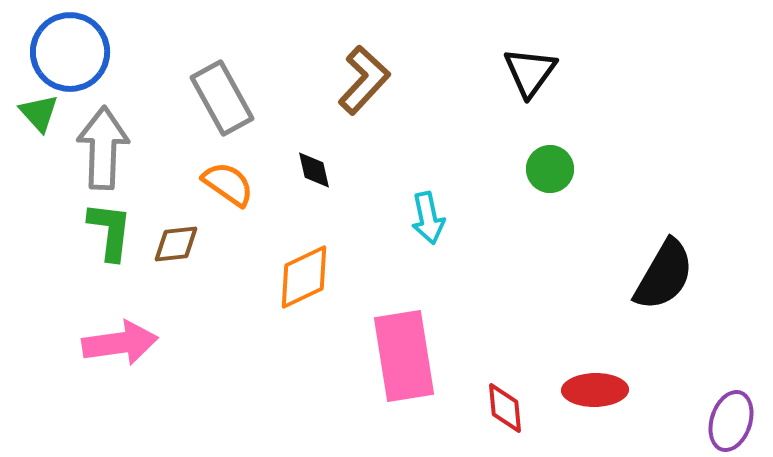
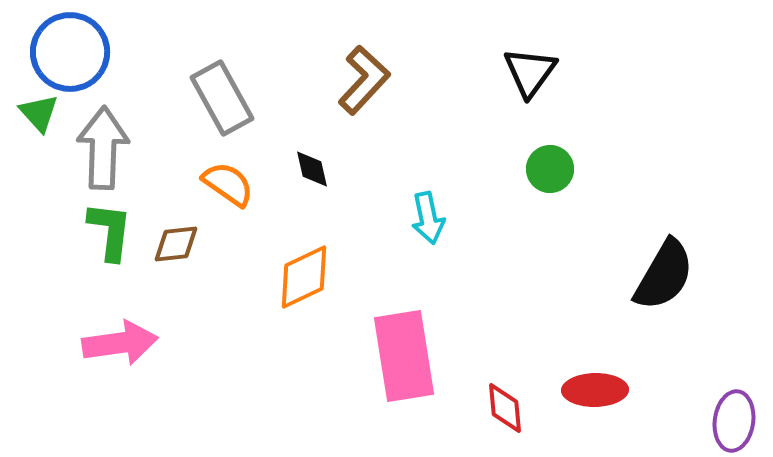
black diamond: moved 2 px left, 1 px up
purple ellipse: moved 3 px right; rotated 10 degrees counterclockwise
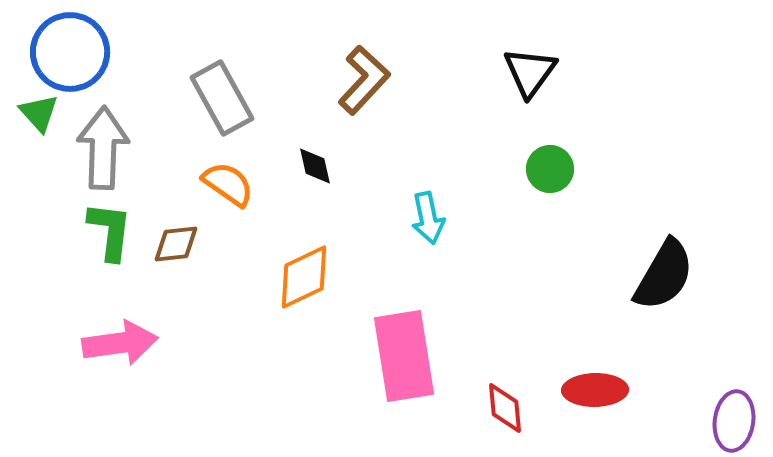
black diamond: moved 3 px right, 3 px up
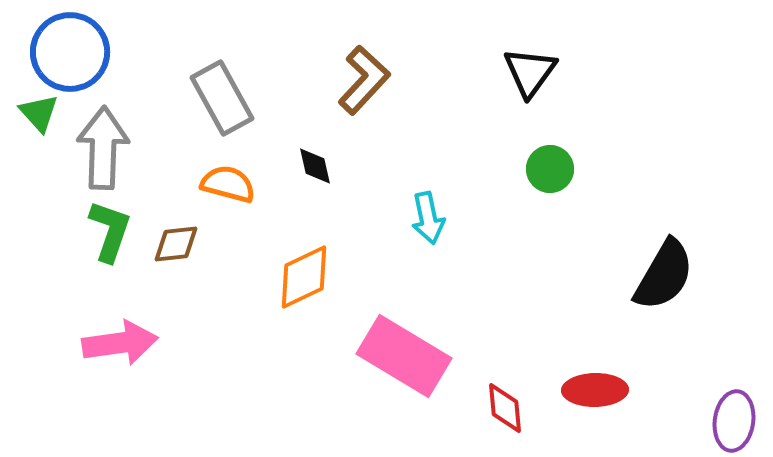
orange semicircle: rotated 20 degrees counterclockwise
green L-shape: rotated 12 degrees clockwise
pink rectangle: rotated 50 degrees counterclockwise
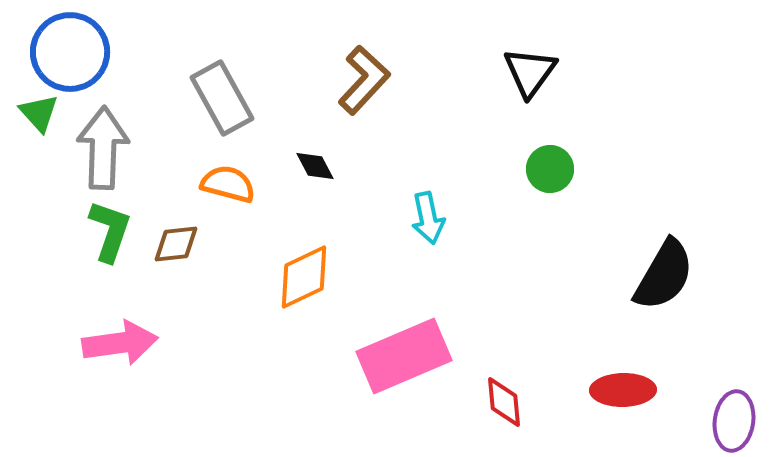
black diamond: rotated 15 degrees counterclockwise
pink rectangle: rotated 54 degrees counterclockwise
red ellipse: moved 28 px right
red diamond: moved 1 px left, 6 px up
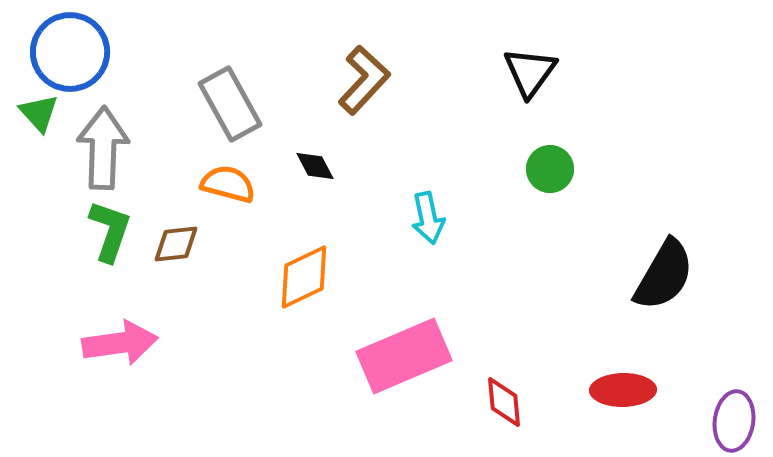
gray rectangle: moved 8 px right, 6 px down
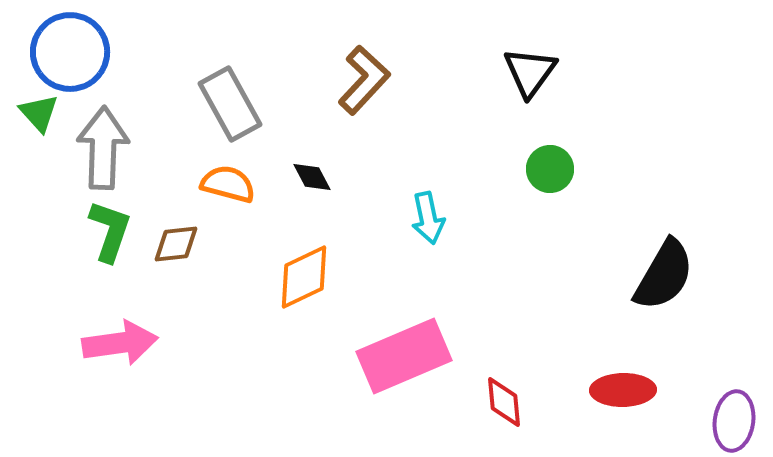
black diamond: moved 3 px left, 11 px down
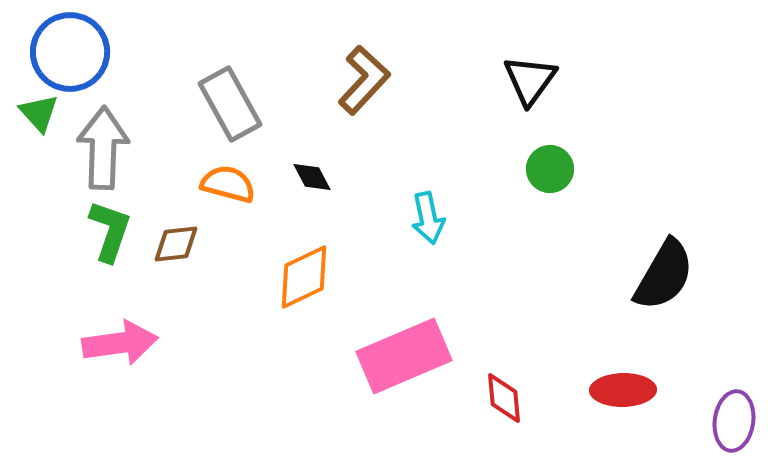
black triangle: moved 8 px down
red diamond: moved 4 px up
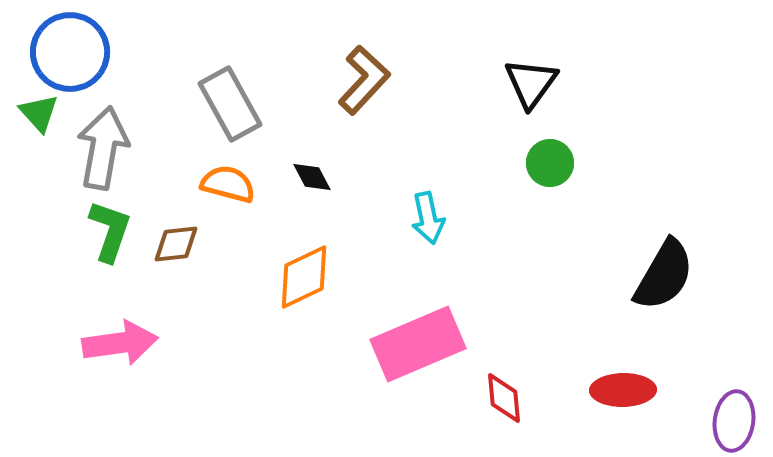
black triangle: moved 1 px right, 3 px down
gray arrow: rotated 8 degrees clockwise
green circle: moved 6 px up
pink rectangle: moved 14 px right, 12 px up
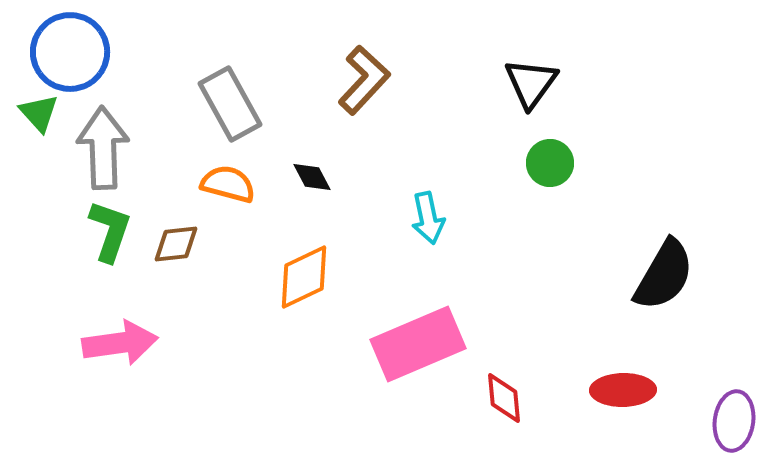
gray arrow: rotated 12 degrees counterclockwise
